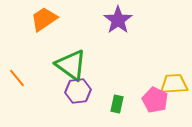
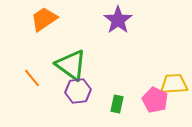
orange line: moved 15 px right
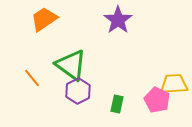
purple hexagon: rotated 20 degrees counterclockwise
pink pentagon: moved 2 px right
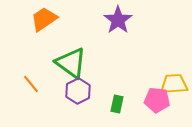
green triangle: moved 2 px up
orange line: moved 1 px left, 6 px down
pink pentagon: rotated 20 degrees counterclockwise
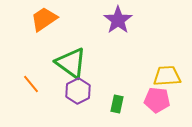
yellow trapezoid: moved 7 px left, 8 px up
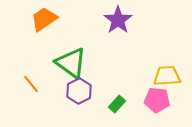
purple hexagon: moved 1 px right
green rectangle: rotated 30 degrees clockwise
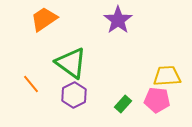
purple hexagon: moved 5 px left, 4 px down
green rectangle: moved 6 px right
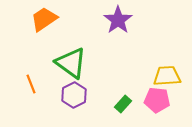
orange line: rotated 18 degrees clockwise
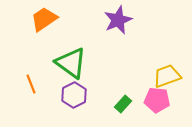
purple star: rotated 12 degrees clockwise
yellow trapezoid: rotated 16 degrees counterclockwise
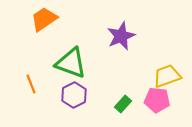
purple star: moved 3 px right, 16 px down
green triangle: rotated 16 degrees counterclockwise
